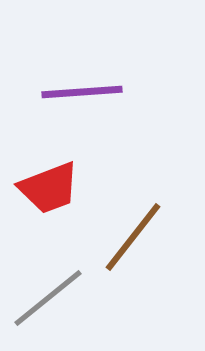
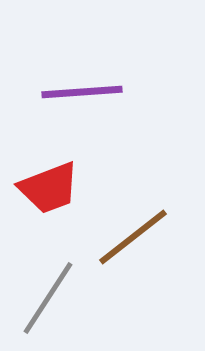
brown line: rotated 14 degrees clockwise
gray line: rotated 18 degrees counterclockwise
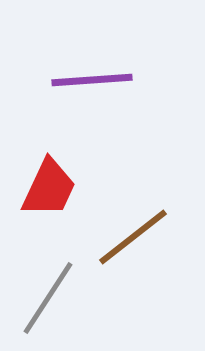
purple line: moved 10 px right, 12 px up
red trapezoid: rotated 44 degrees counterclockwise
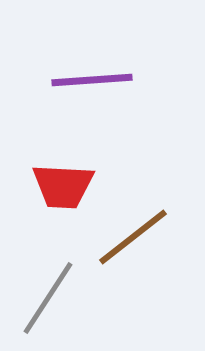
red trapezoid: moved 14 px right, 2 px up; rotated 68 degrees clockwise
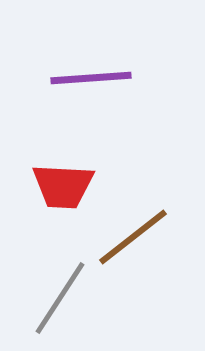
purple line: moved 1 px left, 2 px up
gray line: moved 12 px right
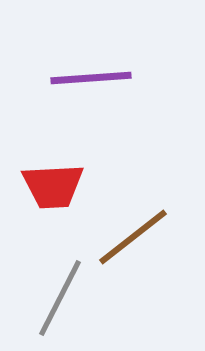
red trapezoid: moved 10 px left; rotated 6 degrees counterclockwise
gray line: rotated 6 degrees counterclockwise
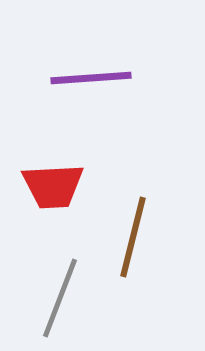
brown line: rotated 38 degrees counterclockwise
gray line: rotated 6 degrees counterclockwise
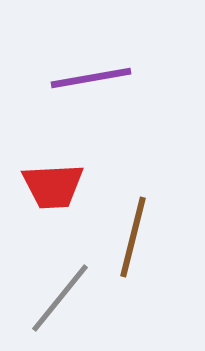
purple line: rotated 6 degrees counterclockwise
gray line: rotated 18 degrees clockwise
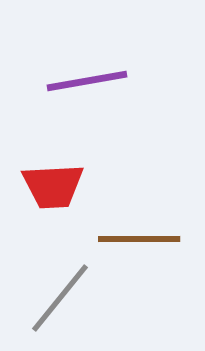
purple line: moved 4 px left, 3 px down
brown line: moved 6 px right, 2 px down; rotated 76 degrees clockwise
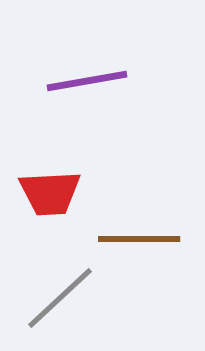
red trapezoid: moved 3 px left, 7 px down
gray line: rotated 8 degrees clockwise
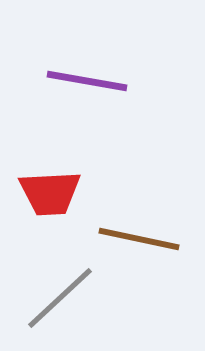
purple line: rotated 20 degrees clockwise
brown line: rotated 12 degrees clockwise
